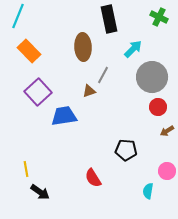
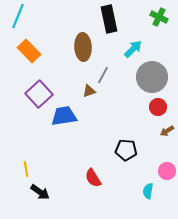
purple square: moved 1 px right, 2 px down
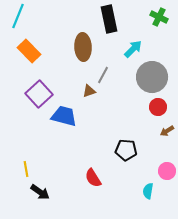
blue trapezoid: rotated 24 degrees clockwise
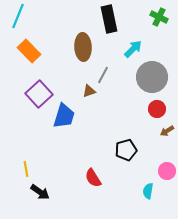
red circle: moved 1 px left, 2 px down
blue trapezoid: rotated 92 degrees clockwise
black pentagon: rotated 20 degrees counterclockwise
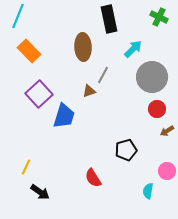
yellow line: moved 2 px up; rotated 35 degrees clockwise
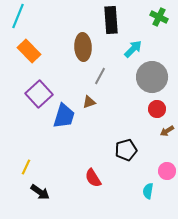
black rectangle: moved 2 px right, 1 px down; rotated 8 degrees clockwise
gray line: moved 3 px left, 1 px down
brown triangle: moved 11 px down
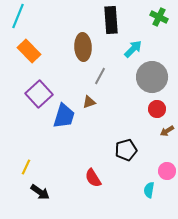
cyan semicircle: moved 1 px right, 1 px up
